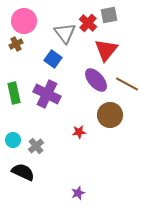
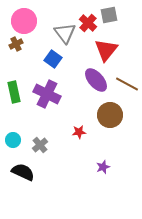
green rectangle: moved 1 px up
gray cross: moved 4 px right, 1 px up
purple star: moved 25 px right, 26 px up
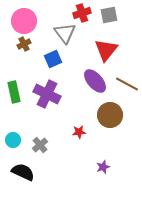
red cross: moved 6 px left, 10 px up; rotated 30 degrees clockwise
brown cross: moved 8 px right
blue square: rotated 30 degrees clockwise
purple ellipse: moved 1 px left, 1 px down
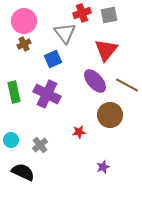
brown line: moved 1 px down
cyan circle: moved 2 px left
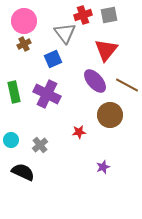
red cross: moved 1 px right, 2 px down
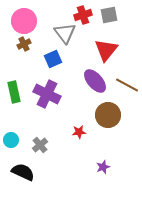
brown circle: moved 2 px left
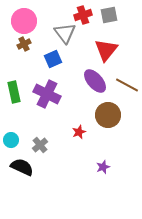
red star: rotated 16 degrees counterclockwise
black semicircle: moved 1 px left, 5 px up
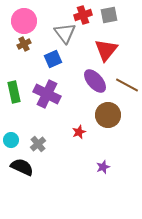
gray cross: moved 2 px left, 1 px up
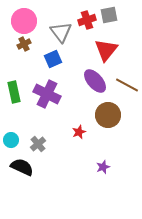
red cross: moved 4 px right, 5 px down
gray triangle: moved 4 px left, 1 px up
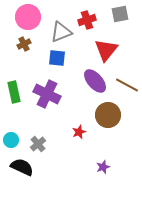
gray square: moved 11 px right, 1 px up
pink circle: moved 4 px right, 4 px up
gray triangle: rotated 45 degrees clockwise
blue square: moved 4 px right, 1 px up; rotated 30 degrees clockwise
